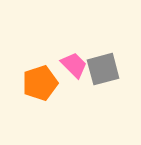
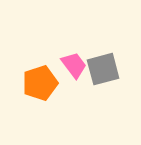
pink trapezoid: rotated 8 degrees clockwise
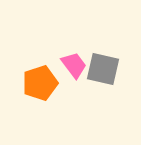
gray square: rotated 28 degrees clockwise
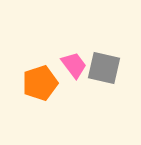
gray square: moved 1 px right, 1 px up
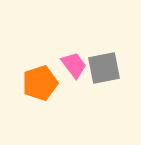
gray square: rotated 24 degrees counterclockwise
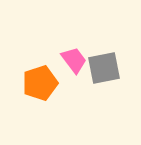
pink trapezoid: moved 5 px up
